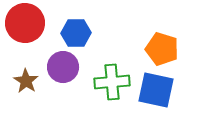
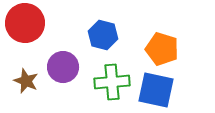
blue hexagon: moved 27 px right, 2 px down; rotated 16 degrees clockwise
brown star: rotated 10 degrees counterclockwise
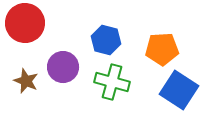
blue hexagon: moved 3 px right, 5 px down
orange pentagon: rotated 20 degrees counterclockwise
green cross: rotated 20 degrees clockwise
blue square: moved 23 px right; rotated 21 degrees clockwise
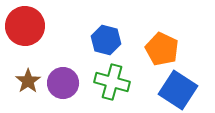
red circle: moved 3 px down
orange pentagon: rotated 28 degrees clockwise
purple circle: moved 16 px down
brown star: moved 2 px right; rotated 15 degrees clockwise
blue square: moved 1 px left
